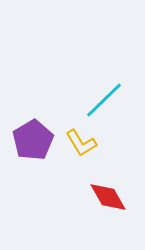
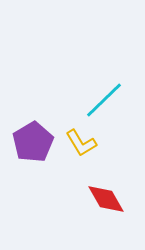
purple pentagon: moved 2 px down
red diamond: moved 2 px left, 2 px down
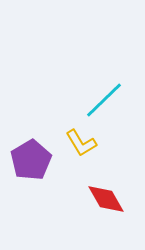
purple pentagon: moved 2 px left, 18 px down
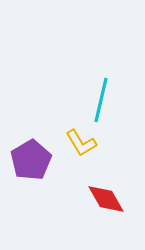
cyan line: moved 3 px left; rotated 33 degrees counterclockwise
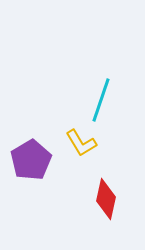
cyan line: rotated 6 degrees clockwise
red diamond: rotated 42 degrees clockwise
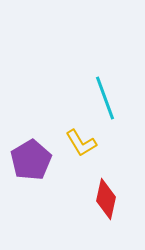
cyan line: moved 4 px right, 2 px up; rotated 39 degrees counterclockwise
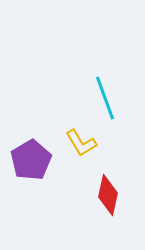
red diamond: moved 2 px right, 4 px up
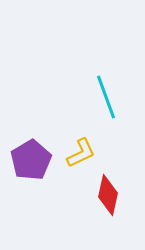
cyan line: moved 1 px right, 1 px up
yellow L-shape: moved 10 px down; rotated 84 degrees counterclockwise
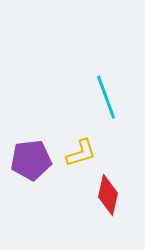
yellow L-shape: rotated 8 degrees clockwise
purple pentagon: rotated 24 degrees clockwise
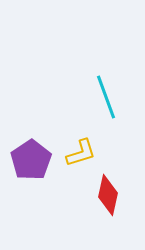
purple pentagon: rotated 27 degrees counterclockwise
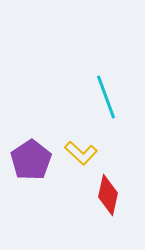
yellow L-shape: rotated 60 degrees clockwise
